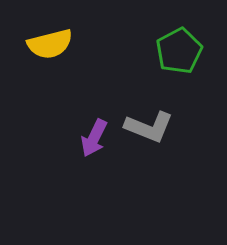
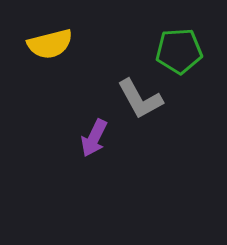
green pentagon: rotated 24 degrees clockwise
gray L-shape: moved 9 px left, 28 px up; rotated 39 degrees clockwise
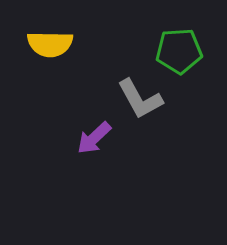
yellow semicircle: rotated 15 degrees clockwise
purple arrow: rotated 21 degrees clockwise
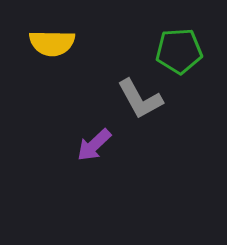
yellow semicircle: moved 2 px right, 1 px up
purple arrow: moved 7 px down
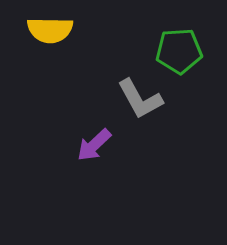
yellow semicircle: moved 2 px left, 13 px up
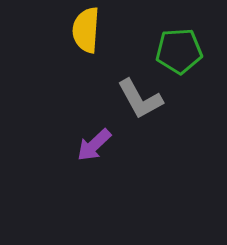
yellow semicircle: moved 36 px right; rotated 93 degrees clockwise
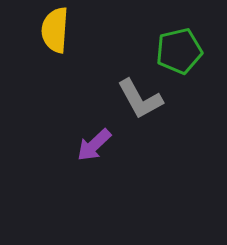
yellow semicircle: moved 31 px left
green pentagon: rotated 9 degrees counterclockwise
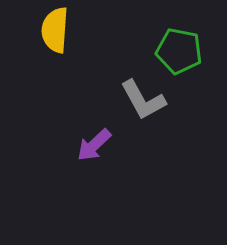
green pentagon: rotated 24 degrees clockwise
gray L-shape: moved 3 px right, 1 px down
